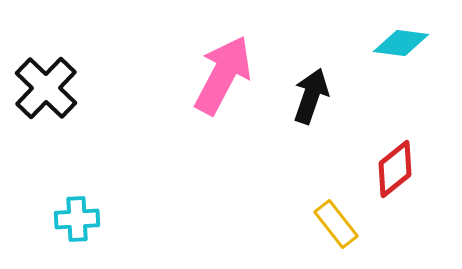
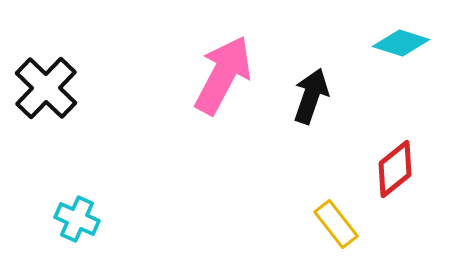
cyan diamond: rotated 10 degrees clockwise
cyan cross: rotated 27 degrees clockwise
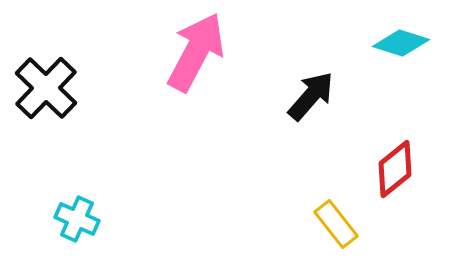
pink arrow: moved 27 px left, 23 px up
black arrow: rotated 22 degrees clockwise
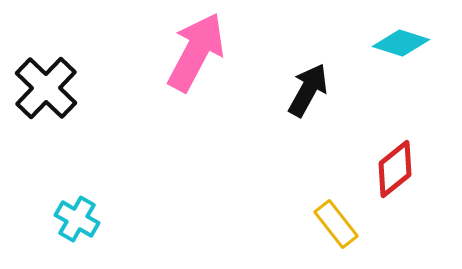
black arrow: moved 3 px left, 6 px up; rotated 12 degrees counterclockwise
cyan cross: rotated 6 degrees clockwise
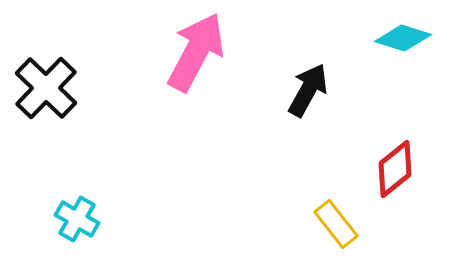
cyan diamond: moved 2 px right, 5 px up
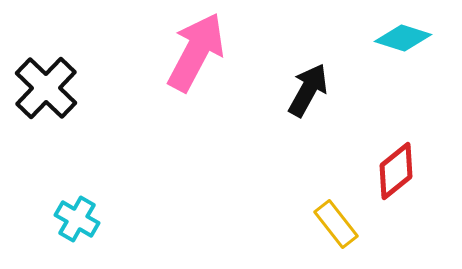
red diamond: moved 1 px right, 2 px down
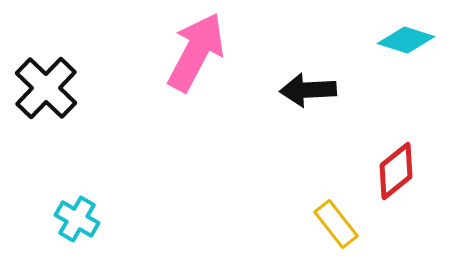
cyan diamond: moved 3 px right, 2 px down
black arrow: rotated 122 degrees counterclockwise
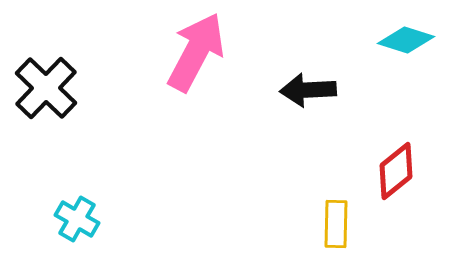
yellow rectangle: rotated 39 degrees clockwise
